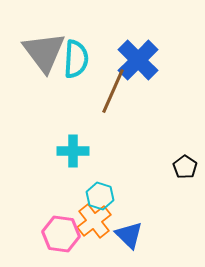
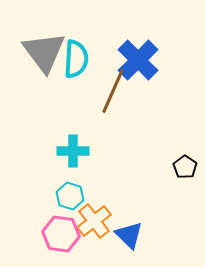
cyan hexagon: moved 30 px left
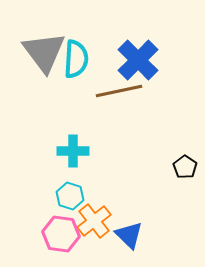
brown line: moved 6 px right; rotated 54 degrees clockwise
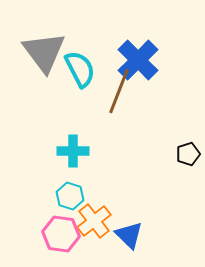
cyan semicircle: moved 4 px right, 10 px down; rotated 30 degrees counterclockwise
brown line: rotated 57 degrees counterclockwise
black pentagon: moved 3 px right, 13 px up; rotated 20 degrees clockwise
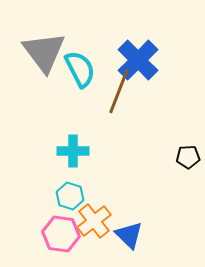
black pentagon: moved 3 px down; rotated 15 degrees clockwise
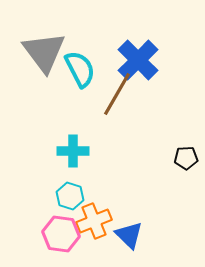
brown line: moved 2 px left, 3 px down; rotated 9 degrees clockwise
black pentagon: moved 2 px left, 1 px down
orange cross: rotated 16 degrees clockwise
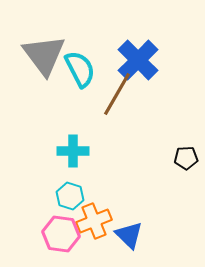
gray triangle: moved 3 px down
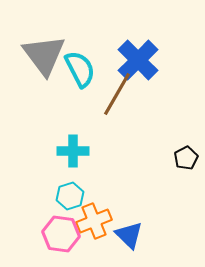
black pentagon: rotated 25 degrees counterclockwise
cyan hexagon: rotated 24 degrees clockwise
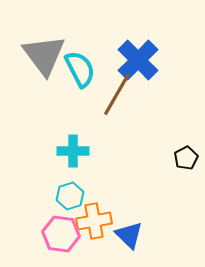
orange cross: rotated 12 degrees clockwise
